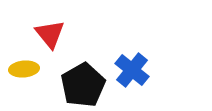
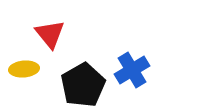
blue cross: rotated 20 degrees clockwise
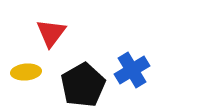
red triangle: moved 1 px right, 1 px up; rotated 16 degrees clockwise
yellow ellipse: moved 2 px right, 3 px down
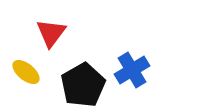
yellow ellipse: rotated 44 degrees clockwise
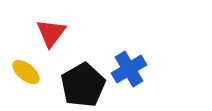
blue cross: moved 3 px left, 1 px up
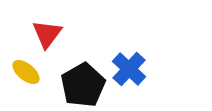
red triangle: moved 4 px left, 1 px down
blue cross: rotated 16 degrees counterclockwise
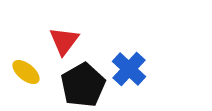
red triangle: moved 17 px right, 7 px down
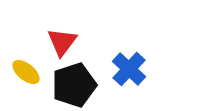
red triangle: moved 2 px left, 1 px down
black pentagon: moved 9 px left; rotated 12 degrees clockwise
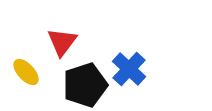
yellow ellipse: rotated 8 degrees clockwise
black pentagon: moved 11 px right
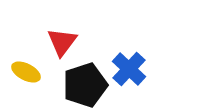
yellow ellipse: rotated 20 degrees counterclockwise
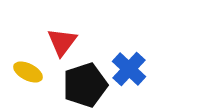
yellow ellipse: moved 2 px right
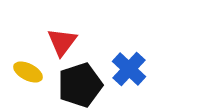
black pentagon: moved 5 px left
